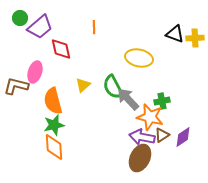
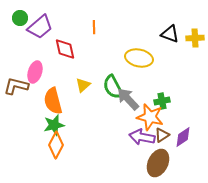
black triangle: moved 5 px left
red diamond: moved 4 px right
orange diamond: moved 2 px right, 2 px up; rotated 32 degrees clockwise
brown ellipse: moved 18 px right, 5 px down
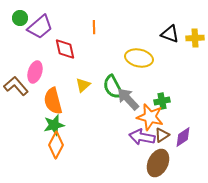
brown L-shape: rotated 35 degrees clockwise
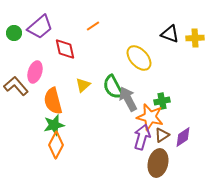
green circle: moved 6 px left, 15 px down
orange line: moved 1 px left, 1 px up; rotated 56 degrees clockwise
yellow ellipse: rotated 36 degrees clockwise
gray arrow: rotated 15 degrees clockwise
purple arrow: rotated 95 degrees clockwise
brown ellipse: rotated 12 degrees counterclockwise
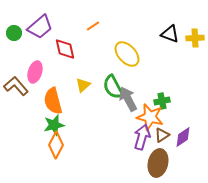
yellow ellipse: moved 12 px left, 4 px up
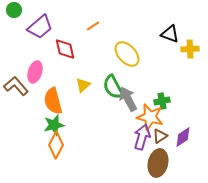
green circle: moved 23 px up
yellow cross: moved 5 px left, 11 px down
brown triangle: moved 2 px left, 1 px down
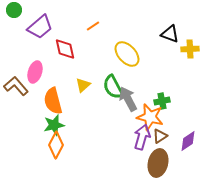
purple diamond: moved 5 px right, 4 px down
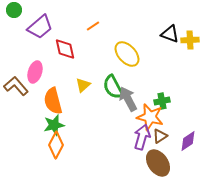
yellow cross: moved 9 px up
brown ellipse: rotated 48 degrees counterclockwise
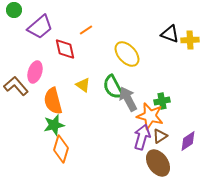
orange line: moved 7 px left, 4 px down
yellow triangle: rotated 42 degrees counterclockwise
orange star: moved 1 px up
orange diamond: moved 5 px right, 4 px down; rotated 12 degrees counterclockwise
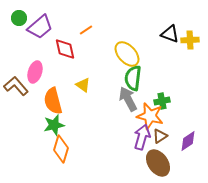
green circle: moved 5 px right, 8 px down
green semicircle: moved 20 px right, 9 px up; rotated 35 degrees clockwise
